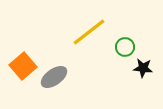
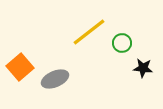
green circle: moved 3 px left, 4 px up
orange square: moved 3 px left, 1 px down
gray ellipse: moved 1 px right, 2 px down; rotated 12 degrees clockwise
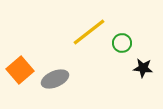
orange square: moved 3 px down
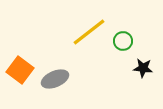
green circle: moved 1 px right, 2 px up
orange square: rotated 12 degrees counterclockwise
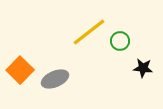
green circle: moved 3 px left
orange square: rotated 8 degrees clockwise
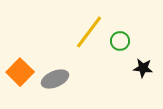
yellow line: rotated 15 degrees counterclockwise
orange square: moved 2 px down
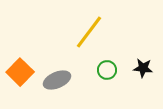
green circle: moved 13 px left, 29 px down
gray ellipse: moved 2 px right, 1 px down
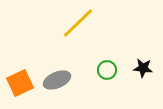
yellow line: moved 11 px left, 9 px up; rotated 9 degrees clockwise
orange square: moved 11 px down; rotated 20 degrees clockwise
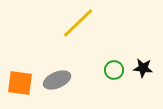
green circle: moved 7 px right
orange square: rotated 32 degrees clockwise
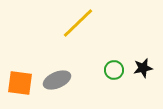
black star: rotated 18 degrees counterclockwise
